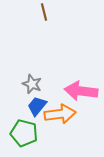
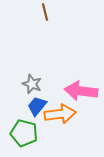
brown line: moved 1 px right
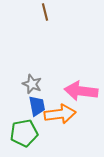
blue trapezoid: rotated 130 degrees clockwise
green pentagon: rotated 24 degrees counterclockwise
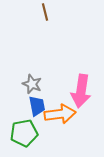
pink arrow: rotated 88 degrees counterclockwise
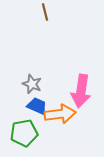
blue trapezoid: rotated 55 degrees counterclockwise
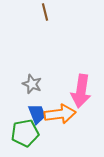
blue trapezoid: moved 8 px down; rotated 45 degrees clockwise
green pentagon: moved 1 px right
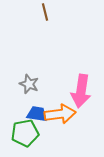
gray star: moved 3 px left
blue trapezoid: rotated 60 degrees counterclockwise
